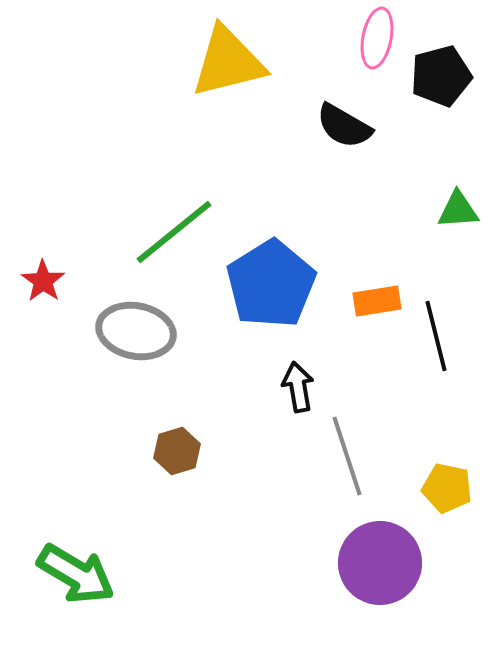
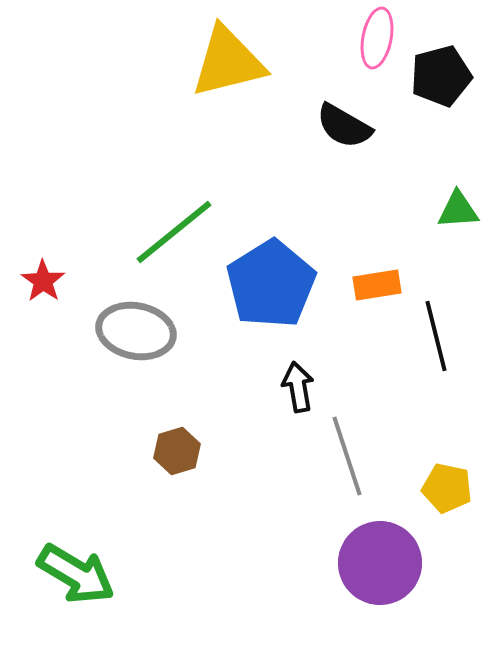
orange rectangle: moved 16 px up
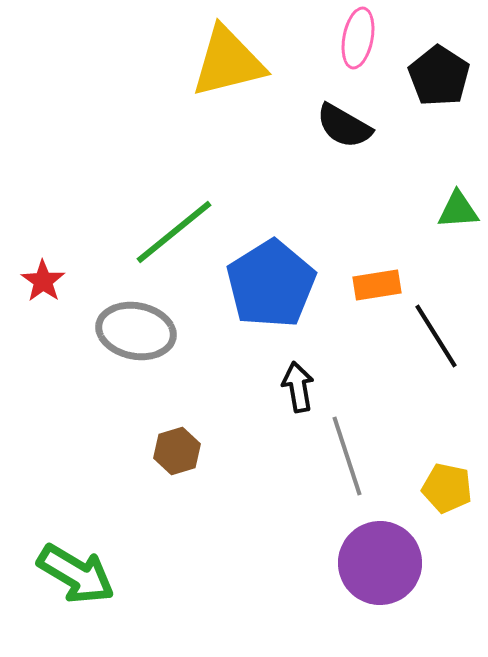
pink ellipse: moved 19 px left
black pentagon: moved 2 px left; rotated 24 degrees counterclockwise
black line: rotated 18 degrees counterclockwise
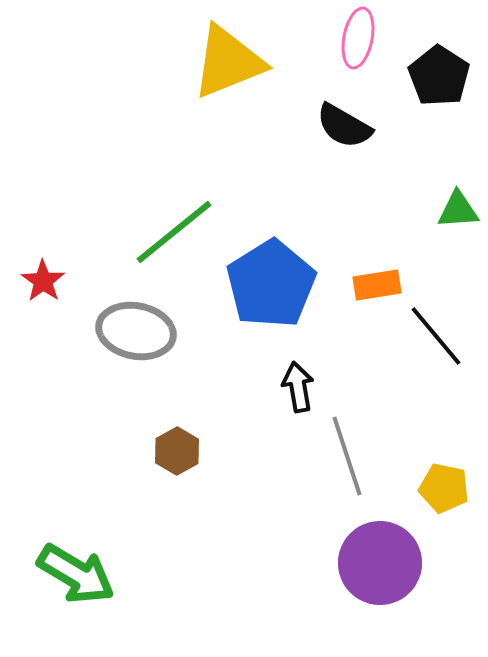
yellow triangle: rotated 8 degrees counterclockwise
black line: rotated 8 degrees counterclockwise
brown hexagon: rotated 12 degrees counterclockwise
yellow pentagon: moved 3 px left
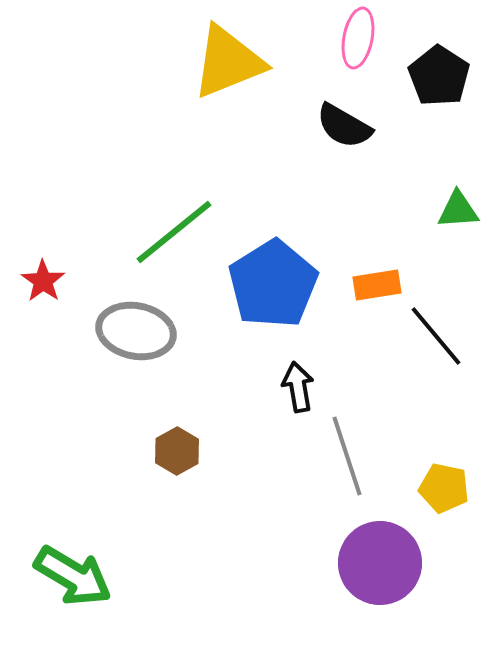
blue pentagon: moved 2 px right
green arrow: moved 3 px left, 2 px down
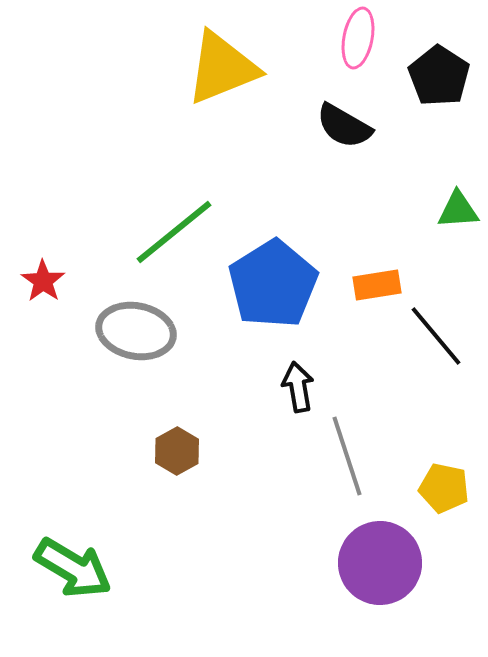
yellow triangle: moved 6 px left, 6 px down
green arrow: moved 8 px up
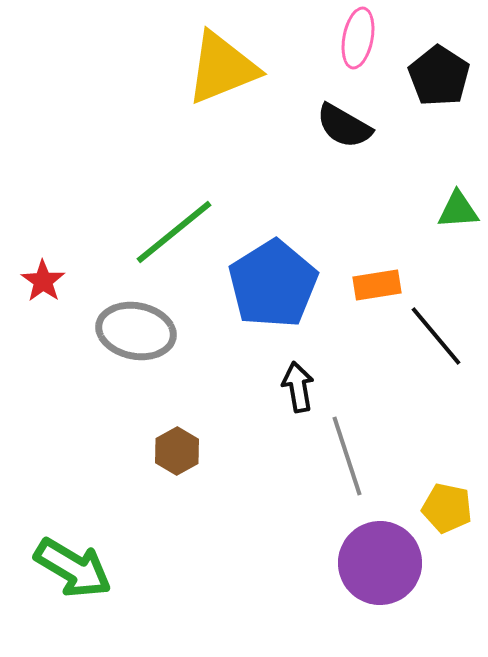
yellow pentagon: moved 3 px right, 20 px down
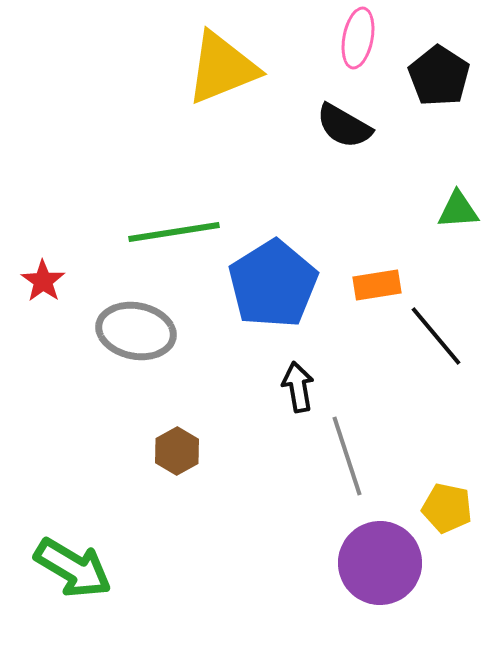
green line: rotated 30 degrees clockwise
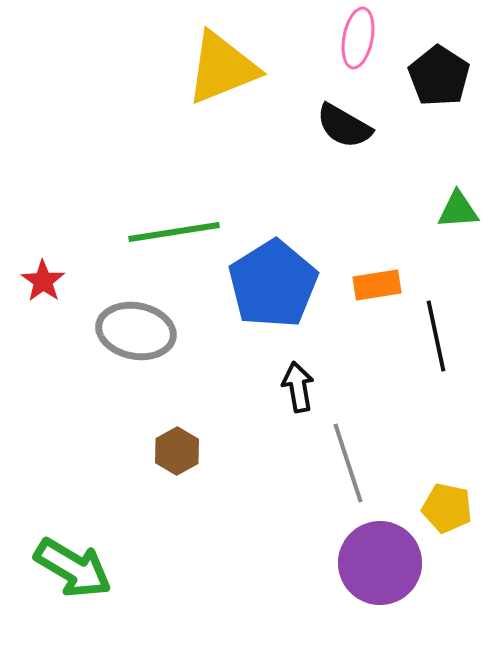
black line: rotated 28 degrees clockwise
gray line: moved 1 px right, 7 px down
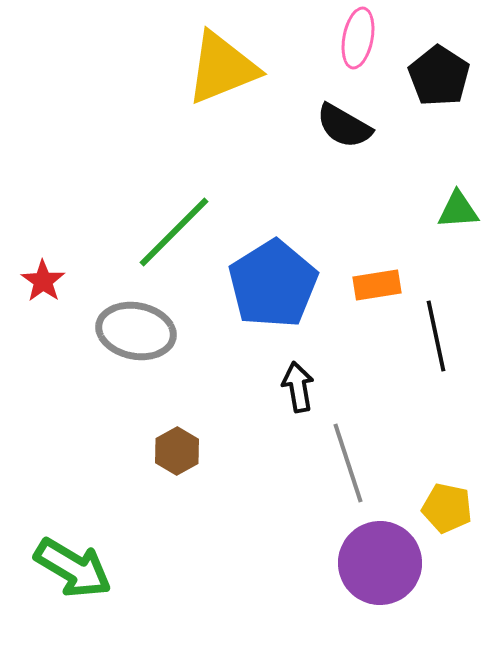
green line: rotated 36 degrees counterclockwise
